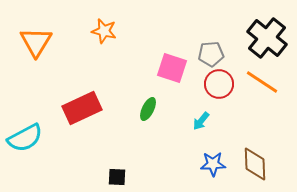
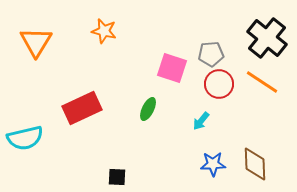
cyan semicircle: rotated 15 degrees clockwise
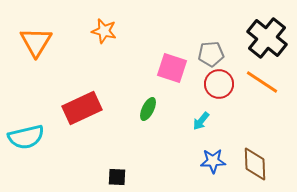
cyan semicircle: moved 1 px right, 1 px up
blue star: moved 3 px up
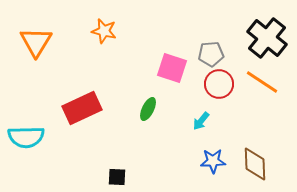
cyan semicircle: rotated 12 degrees clockwise
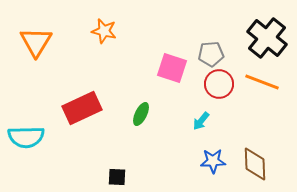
orange line: rotated 12 degrees counterclockwise
green ellipse: moved 7 px left, 5 px down
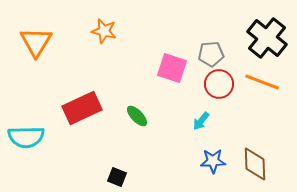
green ellipse: moved 4 px left, 2 px down; rotated 70 degrees counterclockwise
black square: rotated 18 degrees clockwise
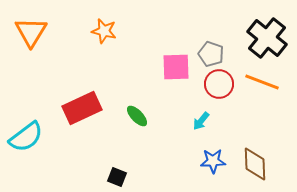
orange triangle: moved 5 px left, 10 px up
gray pentagon: rotated 25 degrees clockwise
pink square: moved 4 px right, 1 px up; rotated 20 degrees counterclockwise
cyan semicircle: rotated 36 degrees counterclockwise
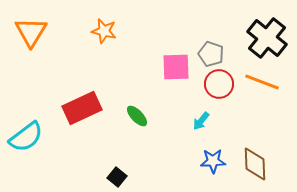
black square: rotated 18 degrees clockwise
